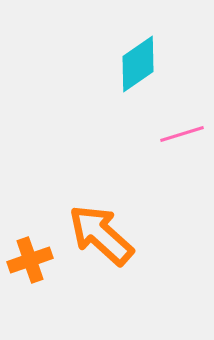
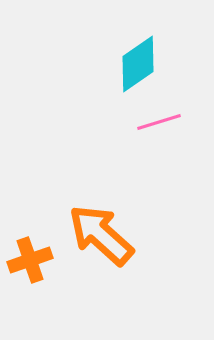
pink line: moved 23 px left, 12 px up
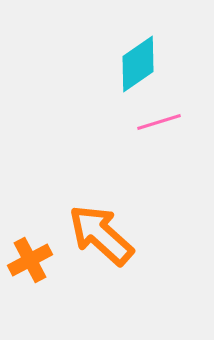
orange cross: rotated 9 degrees counterclockwise
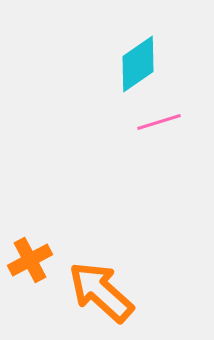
orange arrow: moved 57 px down
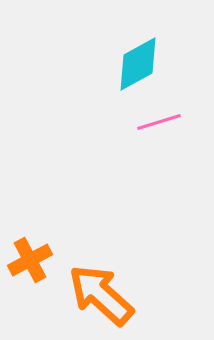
cyan diamond: rotated 6 degrees clockwise
orange arrow: moved 3 px down
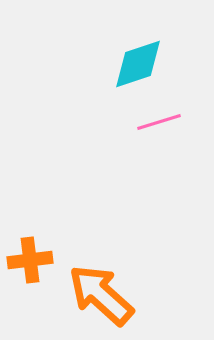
cyan diamond: rotated 10 degrees clockwise
orange cross: rotated 21 degrees clockwise
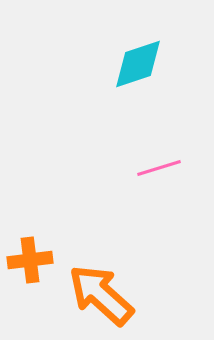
pink line: moved 46 px down
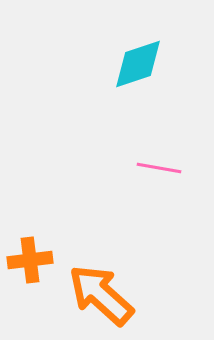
pink line: rotated 27 degrees clockwise
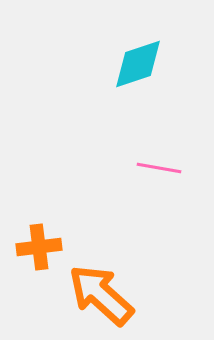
orange cross: moved 9 px right, 13 px up
